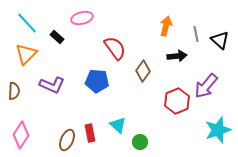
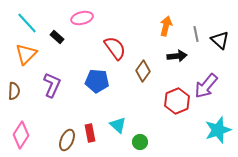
purple L-shape: rotated 90 degrees counterclockwise
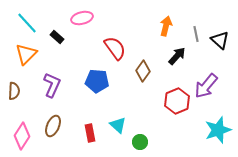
black arrow: rotated 42 degrees counterclockwise
pink diamond: moved 1 px right, 1 px down
brown ellipse: moved 14 px left, 14 px up
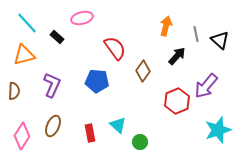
orange triangle: moved 2 px left, 1 px down; rotated 30 degrees clockwise
